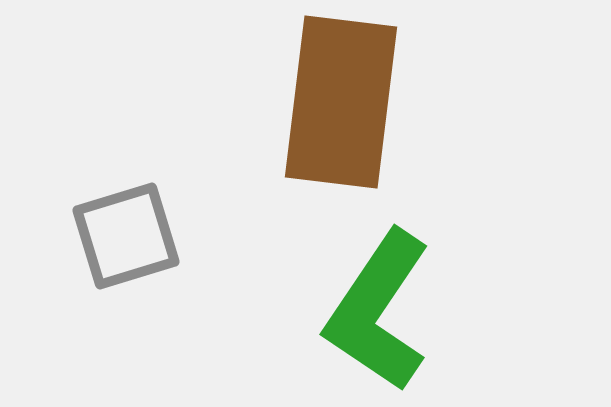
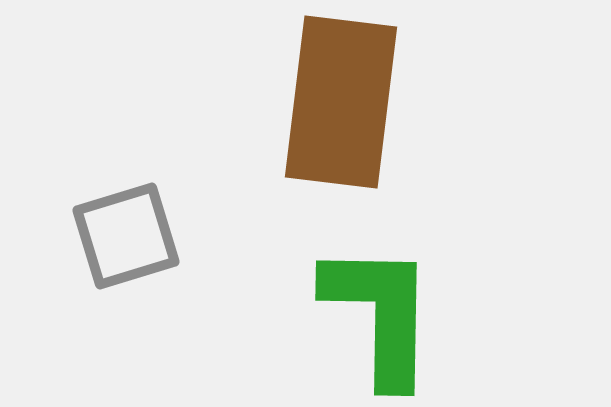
green L-shape: moved 2 px right, 3 px down; rotated 147 degrees clockwise
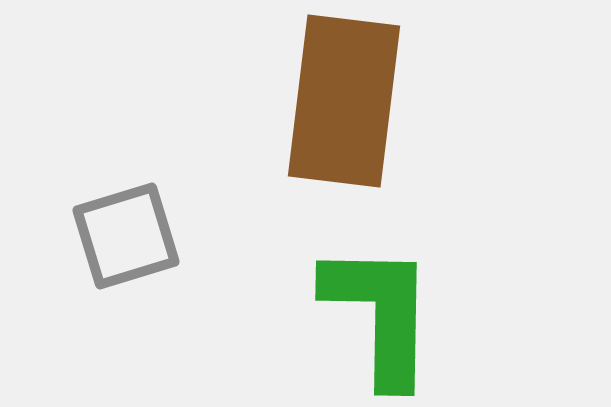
brown rectangle: moved 3 px right, 1 px up
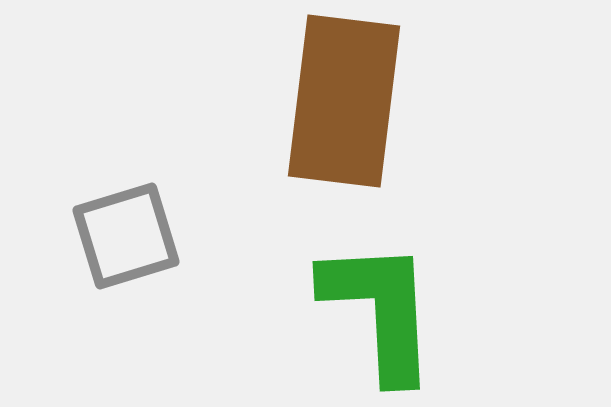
green L-shape: moved 4 px up; rotated 4 degrees counterclockwise
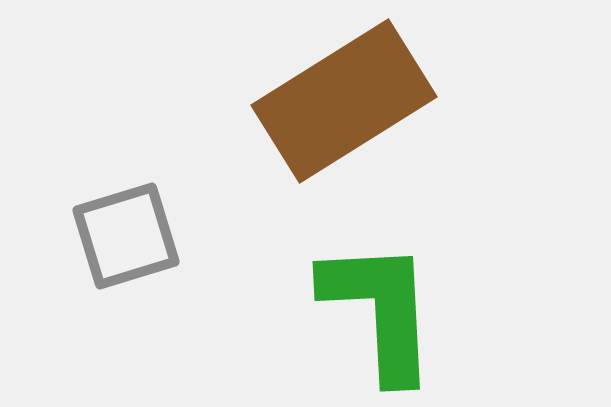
brown rectangle: rotated 51 degrees clockwise
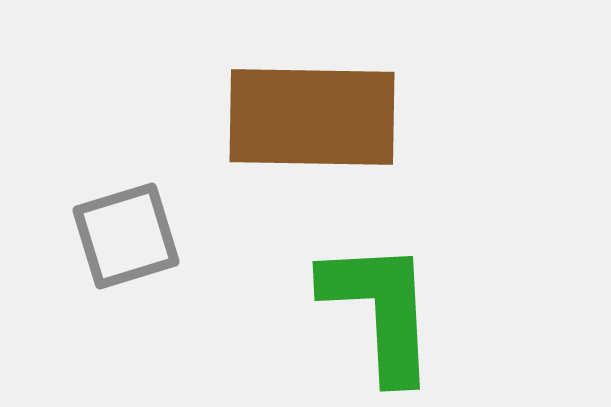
brown rectangle: moved 32 px left, 16 px down; rotated 33 degrees clockwise
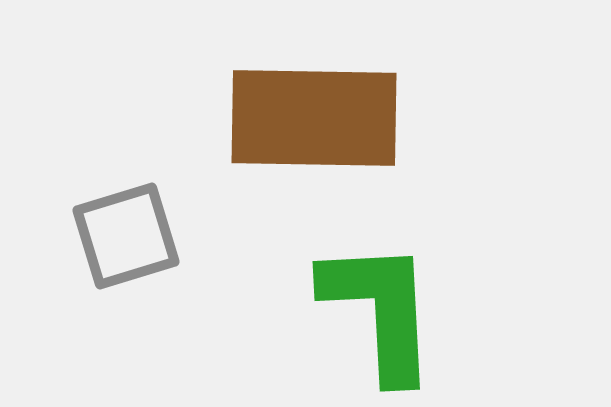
brown rectangle: moved 2 px right, 1 px down
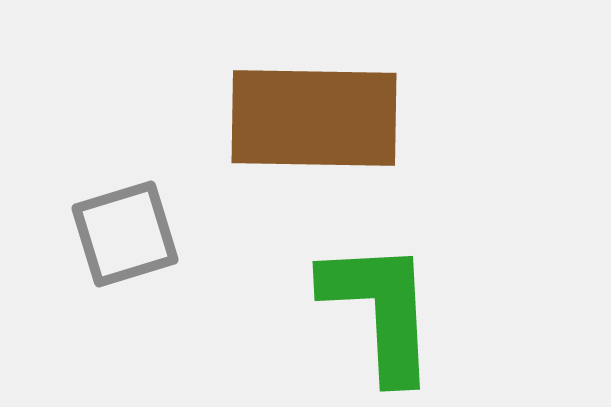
gray square: moved 1 px left, 2 px up
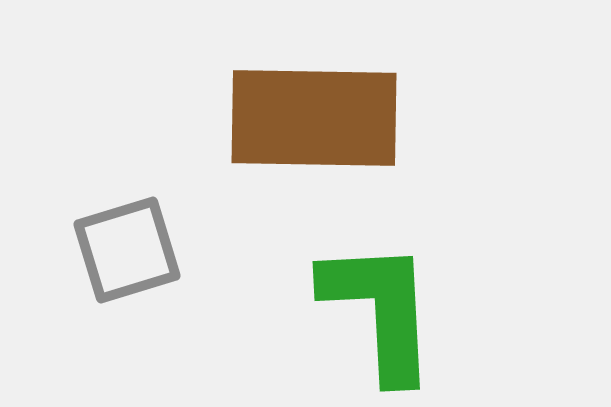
gray square: moved 2 px right, 16 px down
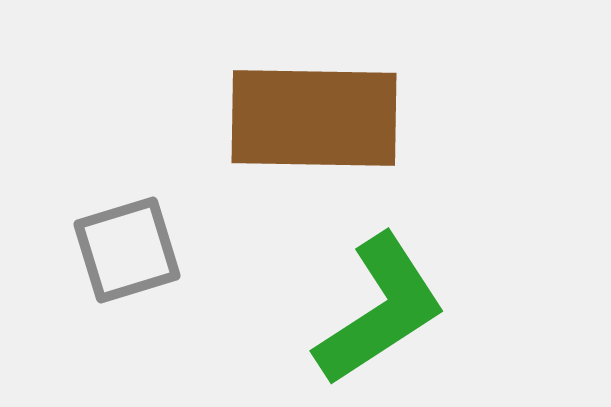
green L-shape: rotated 60 degrees clockwise
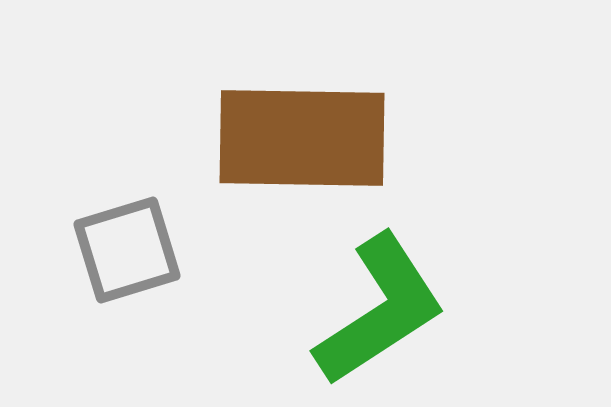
brown rectangle: moved 12 px left, 20 px down
